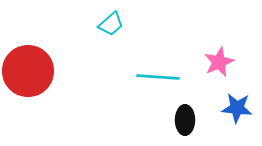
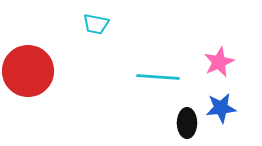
cyan trapezoid: moved 15 px left; rotated 52 degrees clockwise
blue star: moved 16 px left; rotated 12 degrees counterclockwise
black ellipse: moved 2 px right, 3 px down
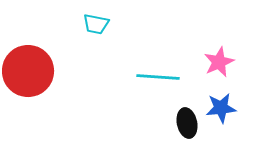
black ellipse: rotated 12 degrees counterclockwise
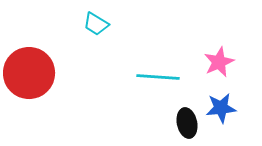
cyan trapezoid: rotated 20 degrees clockwise
red circle: moved 1 px right, 2 px down
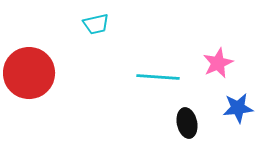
cyan trapezoid: rotated 44 degrees counterclockwise
pink star: moved 1 px left, 1 px down
blue star: moved 17 px right
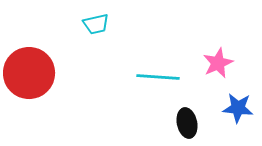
blue star: rotated 12 degrees clockwise
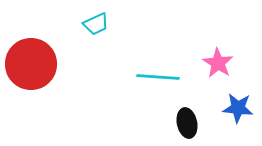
cyan trapezoid: rotated 12 degrees counterclockwise
pink star: rotated 16 degrees counterclockwise
red circle: moved 2 px right, 9 px up
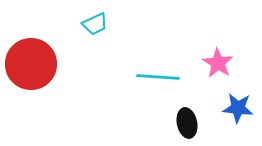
cyan trapezoid: moved 1 px left
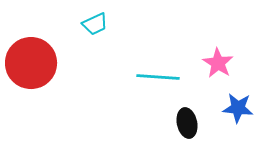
red circle: moved 1 px up
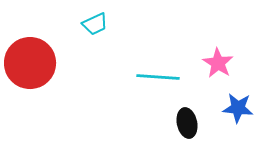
red circle: moved 1 px left
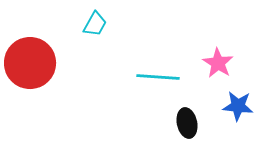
cyan trapezoid: rotated 36 degrees counterclockwise
blue star: moved 2 px up
